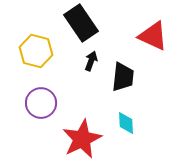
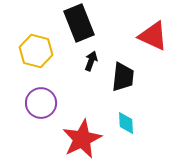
black rectangle: moved 2 px left; rotated 12 degrees clockwise
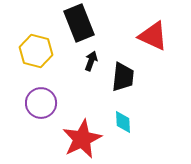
cyan diamond: moved 3 px left, 1 px up
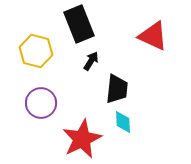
black rectangle: moved 1 px down
black arrow: rotated 12 degrees clockwise
black trapezoid: moved 6 px left, 12 px down
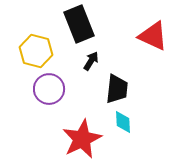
purple circle: moved 8 px right, 14 px up
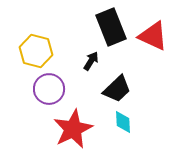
black rectangle: moved 32 px right, 3 px down
black trapezoid: rotated 40 degrees clockwise
red star: moved 9 px left, 10 px up
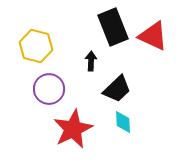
black rectangle: moved 2 px right
yellow hexagon: moved 5 px up
black arrow: rotated 30 degrees counterclockwise
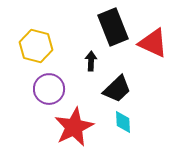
red triangle: moved 7 px down
red star: moved 1 px right, 2 px up
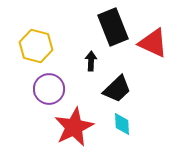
cyan diamond: moved 1 px left, 2 px down
